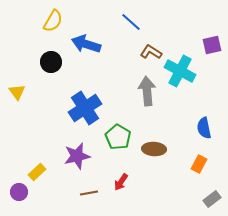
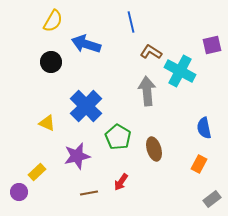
blue line: rotated 35 degrees clockwise
yellow triangle: moved 30 px right, 31 px down; rotated 30 degrees counterclockwise
blue cross: moved 1 px right, 2 px up; rotated 12 degrees counterclockwise
brown ellipse: rotated 70 degrees clockwise
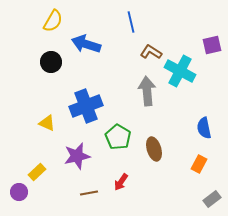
blue cross: rotated 24 degrees clockwise
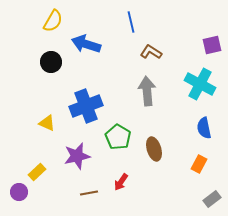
cyan cross: moved 20 px right, 13 px down
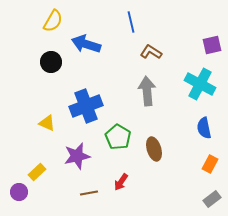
orange rectangle: moved 11 px right
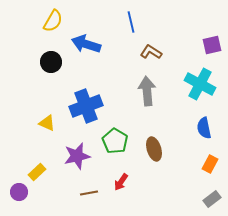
green pentagon: moved 3 px left, 4 px down
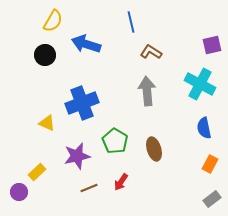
black circle: moved 6 px left, 7 px up
blue cross: moved 4 px left, 3 px up
brown line: moved 5 px up; rotated 12 degrees counterclockwise
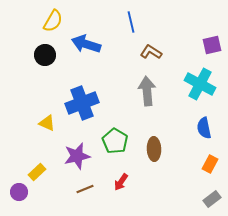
brown ellipse: rotated 15 degrees clockwise
brown line: moved 4 px left, 1 px down
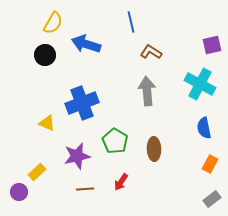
yellow semicircle: moved 2 px down
brown line: rotated 18 degrees clockwise
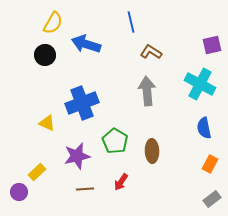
brown ellipse: moved 2 px left, 2 px down
